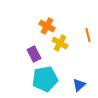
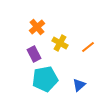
orange cross: moved 10 px left, 1 px down; rotated 21 degrees clockwise
orange line: moved 12 px down; rotated 64 degrees clockwise
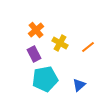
orange cross: moved 1 px left, 3 px down
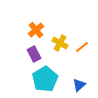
orange line: moved 6 px left
cyan pentagon: rotated 20 degrees counterclockwise
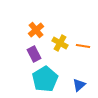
orange line: moved 1 px right, 1 px up; rotated 48 degrees clockwise
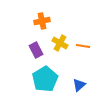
orange cross: moved 6 px right, 9 px up; rotated 28 degrees clockwise
purple rectangle: moved 2 px right, 4 px up
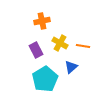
blue triangle: moved 8 px left, 18 px up
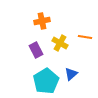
orange line: moved 2 px right, 9 px up
blue triangle: moved 7 px down
cyan pentagon: moved 1 px right, 2 px down
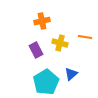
yellow cross: rotated 14 degrees counterclockwise
cyan pentagon: moved 1 px down
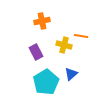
orange line: moved 4 px left, 1 px up
yellow cross: moved 4 px right, 2 px down
purple rectangle: moved 2 px down
